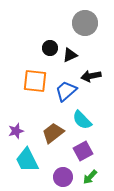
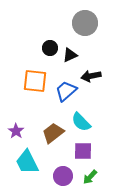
cyan semicircle: moved 1 px left, 2 px down
purple star: rotated 21 degrees counterclockwise
purple square: rotated 30 degrees clockwise
cyan trapezoid: moved 2 px down
purple circle: moved 1 px up
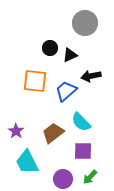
purple circle: moved 3 px down
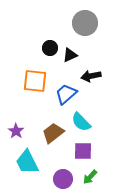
blue trapezoid: moved 3 px down
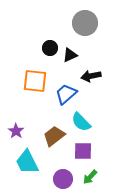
brown trapezoid: moved 1 px right, 3 px down
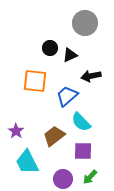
blue trapezoid: moved 1 px right, 2 px down
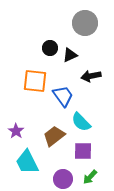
blue trapezoid: moved 4 px left; rotated 95 degrees clockwise
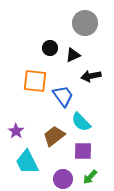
black triangle: moved 3 px right
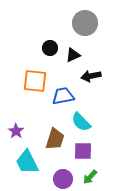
blue trapezoid: rotated 65 degrees counterclockwise
brown trapezoid: moved 1 px right, 3 px down; rotated 145 degrees clockwise
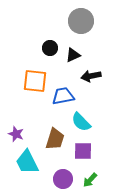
gray circle: moved 4 px left, 2 px up
purple star: moved 3 px down; rotated 14 degrees counterclockwise
green arrow: moved 3 px down
